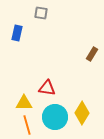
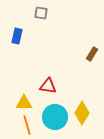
blue rectangle: moved 3 px down
red triangle: moved 1 px right, 2 px up
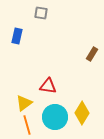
yellow triangle: rotated 36 degrees counterclockwise
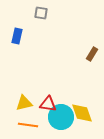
red triangle: moved 18 px down
yellow triangle: rotated 24 degrees clockwise
yellow diamond: rotated 50 degrees counterclockwise
cyan circle: moved 6 px right
orange line: moved 1 px right; rotated 66 degrees counterclockwise
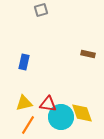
gray square: moved 3 px up; rotated 24 degrees counterclockwise
blue rectangle: moved 7 px right, 26 px down
brown rectangle: moved 4 px left; rotated 72 degrees clockwise
orange line: rotated 66 degrees counterclockwise
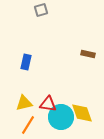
blue rectangle: moved 2 px right
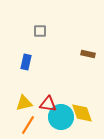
gray square: moved 1 px left, 21 px down; rotated 16 degrees clockwise
